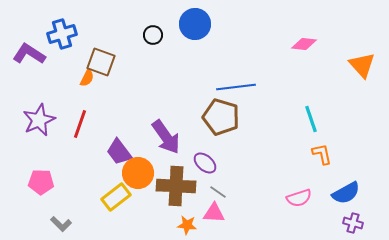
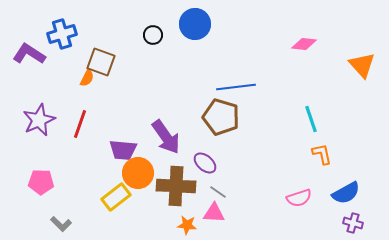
purple trapezoid: moved 4 px right, 2 px up; rotated 48 degrees counterclockwise
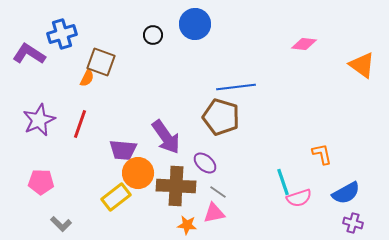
orange triangle: rotated 12 degrees counterclockwise
cyan line: moved 28 px left, 63 px down
pink triangle: rotated 15 degrees counterclockwise
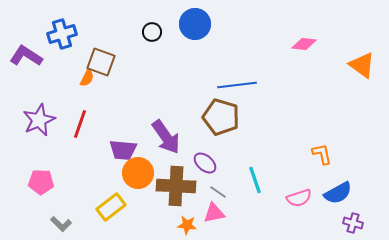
black circle: moved 1 px left, 3 px up
purple L-shape: moved 3 px left, 2 px down
blue line: moved 1 px right, 2 px up
cyan line: moved 28 px left, 2 px up
blue semicircle: moved 8 px left
yellow rectangle: moved 5 px left, 10 px down
